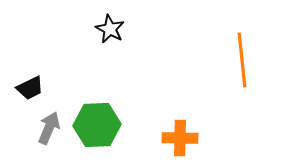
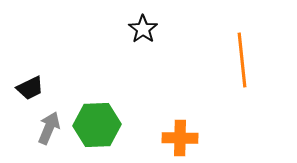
black star: moved 33 px right; rotated 8 degrees clockwise
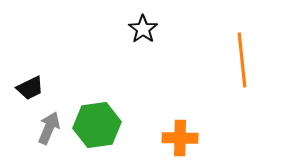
green hexagon: rotated 6 degrees counterclockwise
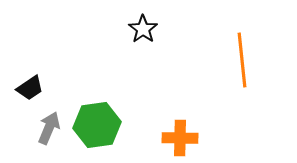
black trapezoid: rotated 8 degrees counterclockwise
